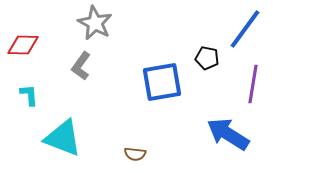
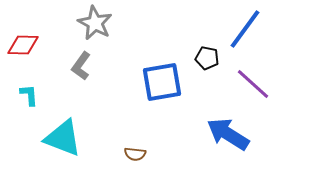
purple line: rotated 57 degrees counterclockwise
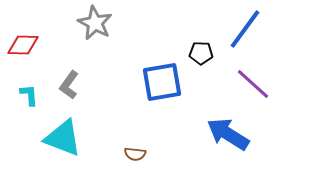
black pentagon: moved 6 px left, 5 px up; rotated 10 degrees counterclockwise
gray L-shape: moved 12 px left, 19 px down
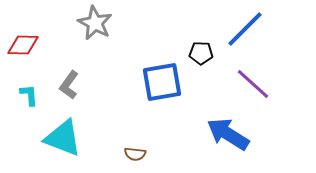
blue line: rotated 9 degrees clockwise
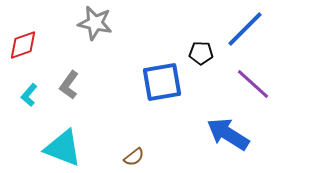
gray star: rotated 16 degrees counterclockwise
red diamond: rotated 20 degrees counterclockwise
cyan L-shape: rotated 135 degrees counterclockwise
cyan triangle: moved 10 px down
brown semicircle: moved 1 px left, 3 px down; rotated 45 degrees counterclockwise
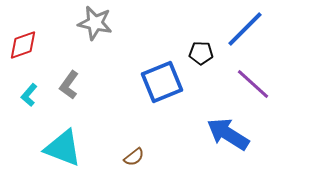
blue square: rotated 12 degrees counterclockwise
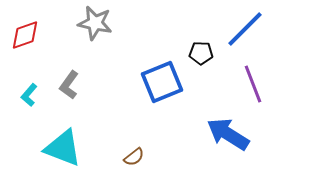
red diamond: moved 2 px right, 10 px up
purple line: rotated 27 degrees clockwise
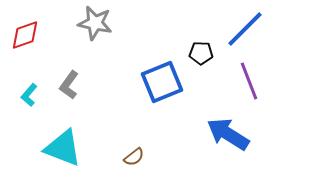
purple line: moved 4 px left, 3 px up
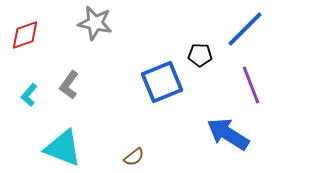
black pentagon: moved 1 px left, 2 px down
purple line: moved 2 px right, 4 px down
